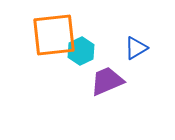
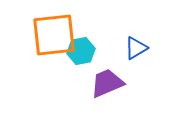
cyan hexagon: rotated 16 degrees clockwise
purple trapezoid: moved 2 px down
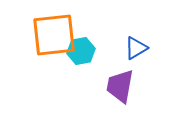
purple trapezoid: moved 13 px right, 3 px down; rotated 57 degrees counterclockwise
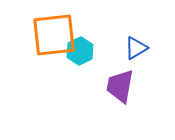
cyan hexagon: moved 1 px left; rotated 16 degrees counterclockwise
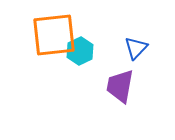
blue triangle: rotated 15 degrees counterclockwise
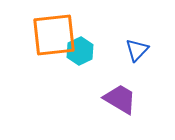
blue triangle: moved 1 px right, 2 px down
purple trapezoid: moved 13 px down; rotated 111 degrees clockwise
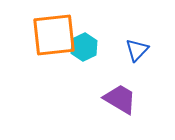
cyan hexagon: moved 4 px right, 4 px up
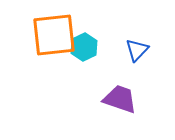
purple trapezoid: rotated 12 degrees counterclockwise
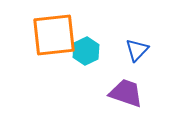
cyan hexagon: moved 2 px right, 4 px down
purple trapezoid: moved 6 px right, 6 px up
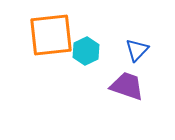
orange square: moved 3 px left
purple trapezoid: moved 1 px right, 7 px up
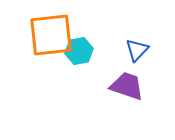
cyan hexagon: moved 7 px left; rotated 16 degrees clockwise
